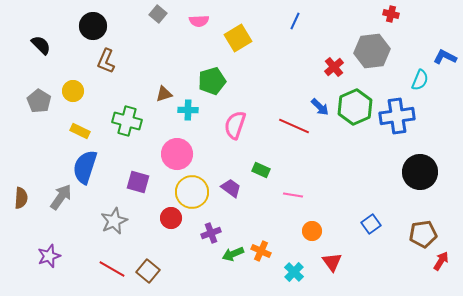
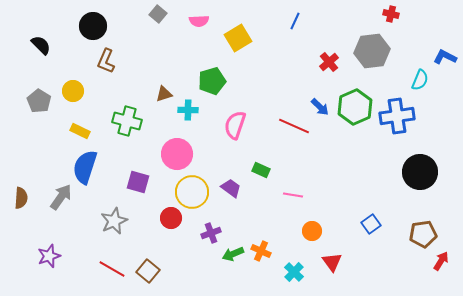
red cross at (334, 67): moved 5 px left, 5 px up
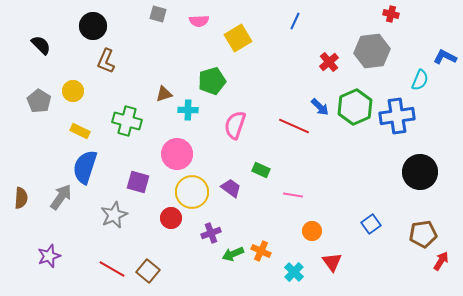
gray square at (158, 14): rotated 24 degrees counterclockwise
gray star at (114, 221): moved 6 px up
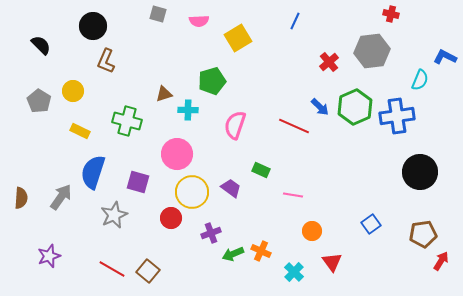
blue semicircle at (85, 167): moved 8 px right, 5 px down
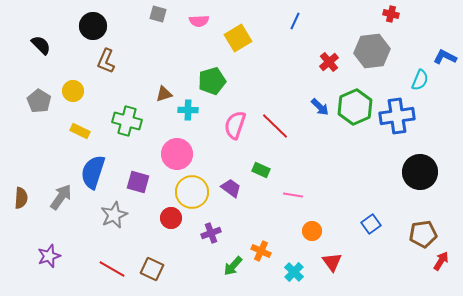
red line at (294, 126): moved 19 px left; rotated 20 degrees clockwise
green arrow at (233, 254): moved 12 px down; rotated 25 degrees counterclockwise
brown square at (148, 271): moved 4 px right, 2 px up; rotated 15 degrees counterclockwise
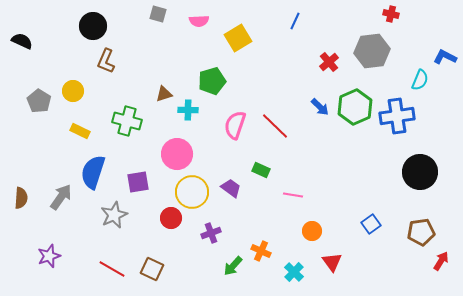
black semicircle at (41, 45): moved 19 px left, 4 px up; rotated 20 degrees counterclockwise
purple square at (138, 182): rotated 25 degrees counterclockwise
brown pentagon at (423, 234): moved 2 px left, 2 px up
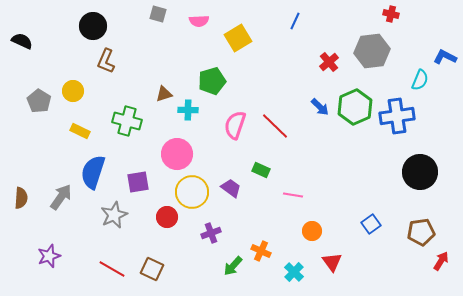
red circle at (171, 218): moved 4 px left, 1 px up
